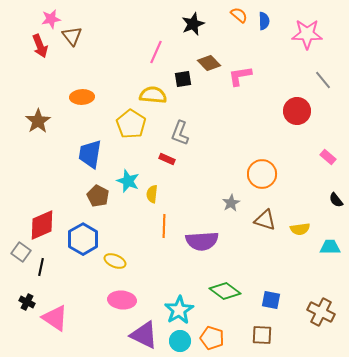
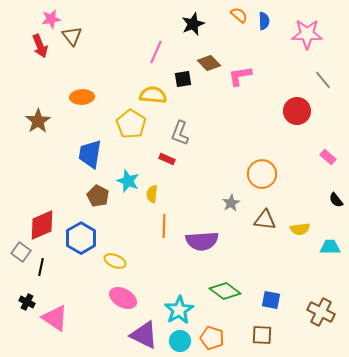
brown triangle at (265, 220): rotated 10 degrees counterclockwise
blue hexagon at (83, 239): moved 2 px left, 1 px up
pink ellipse at (122, 300): moved 1 px right, 2 px up; rotated 24 degrees clockwise
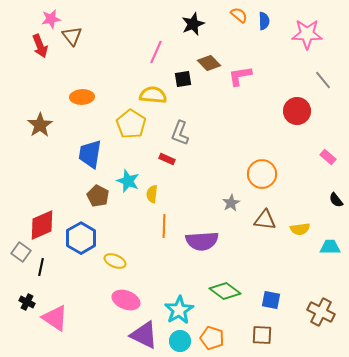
brown star at (38, 121): moved 2 px right, 4 px down
pink ellipse at (123, 298): moved 3 px right, 2 px down; rotated 8 degrees counterclockwise
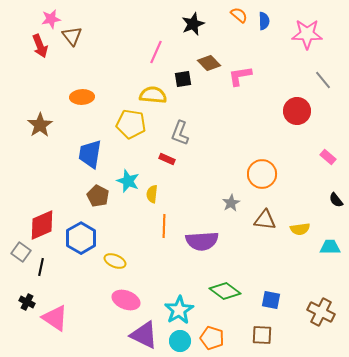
yellow pentagon at (131, 124): rotated 24 degrees counterclockwise
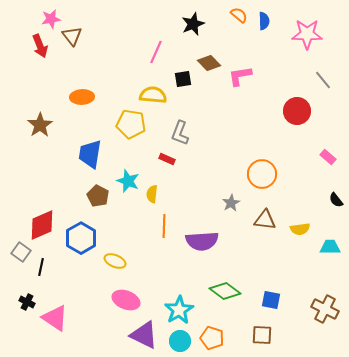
brown cross at (321, 312): moved 4 px right, 3 px up
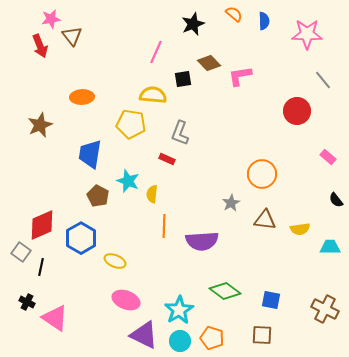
orange semicircle at (239, 15): moved 5 px left, 1 px up
brown star at (40, 125): rotated 10 degrees clockwise
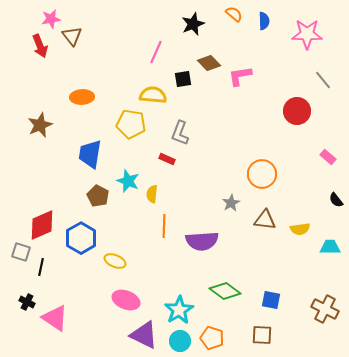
gray square at (21, 252): rotated 18 degrees counterclockwise
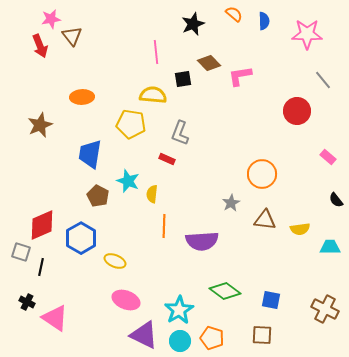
pink line at (156, 52): rotated 30 degrees counterclockwise
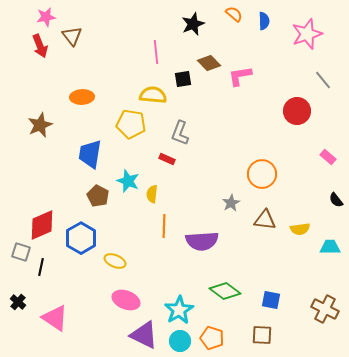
pink star at (51, 19): moved 5 px left, 2 px up
pink star at (307, 34): rotated 20 degrees counterclockwise
black cross at (27, 302): moved 9 px left; rotated 14 degrees clockwise
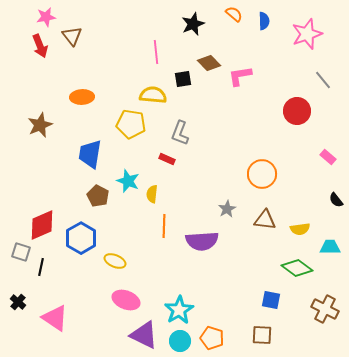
gray star at (231, 203): moved 4 px left, 6 px down
green diamond at (225, 291): moved 72 px right, 23 px up
